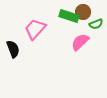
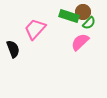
green semicircle: moved 7 px left, 1 px up; rotated 24 degrees counterclockwise
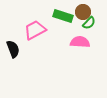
green rectangle: moved 6 px left
pink trapezoid: moved 1 px down; rotated 20 degrees clockwise
pink semicircle: rotated 48 degrees clockwise
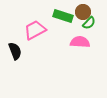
black semicircle: moved 2 px right, 2 px down
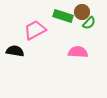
brown circle: moved 1 px left
pink semicircle: moved 2 px left, 10 px down
black semicircle: rotated 60 degrees counterclockwise
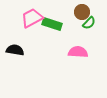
green rectangle: moved 11 px left, 8 px down
pink trapezoid: moved 3 px left, 12 px up
black semicircle: moved 1 px up
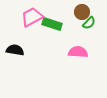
pink trapezoid: moved 1 px up
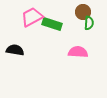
brown circle: moved 1 px right
green semicircle: rotated 40 degrees counterclockwise
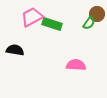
brown circle: moved 14 px right, 2 px down
green semicircle: rotated 32 degrees clockwise
pink semicircle: moved 2 px left, 13 px down
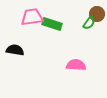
pink trapezoid: rotated 20 degrees clockwise
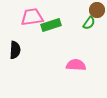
brown circle: moved 4 px up
green rectangle: moved 1 px left, 1 px down; rotated 36 degrees counterclockwise
black semicircle: rotated 84 degrees clockwise
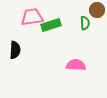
green semicircle: moved 4 px left; rotated 40 degrees counterclockwise
